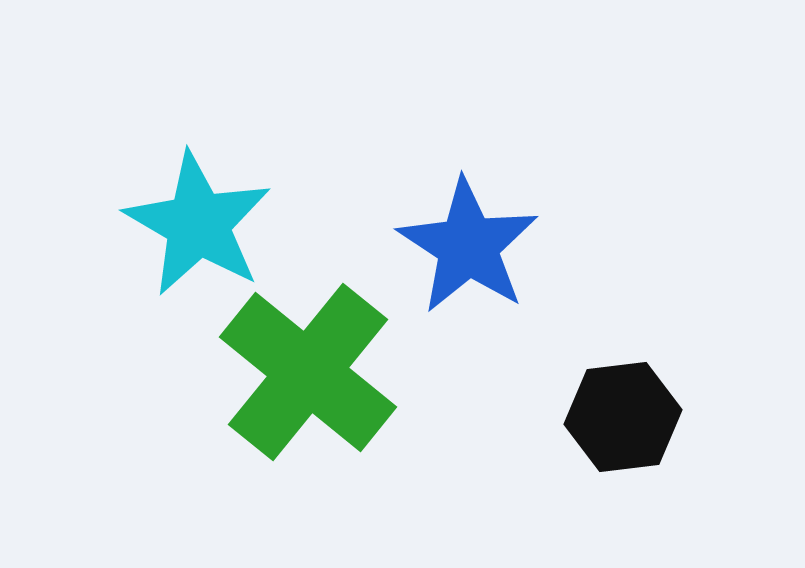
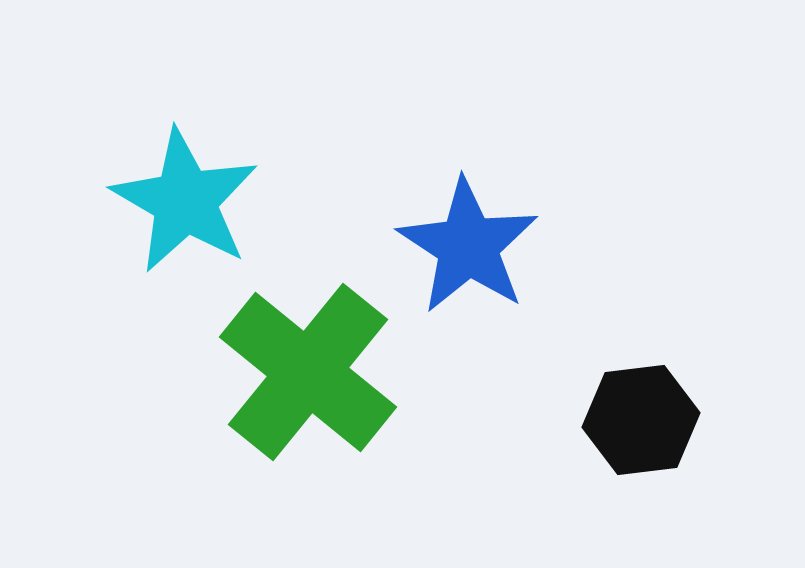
cyan star: moved 13 px left, 23 px up
black hexagon: moved 18 px right, 3 px down
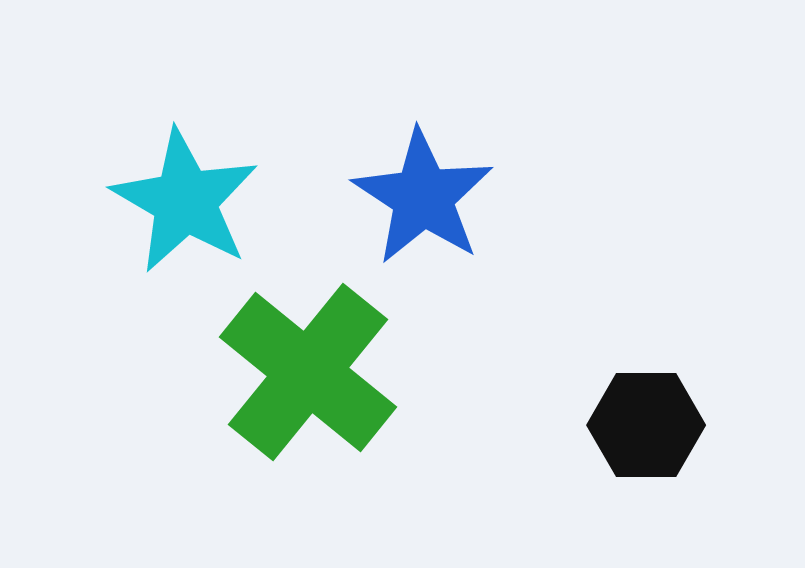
blue star: moved 45 px left, 49 px up
black hexagon: moved 5 px right, 5 px down; rotated 7 degrees clockwise
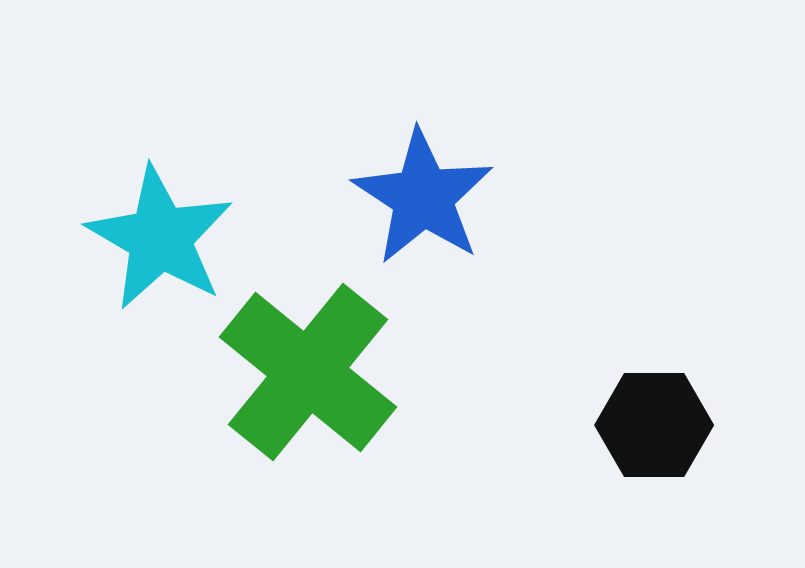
cyan star: moved 25 px left, 37 px down
black hexagon: moved 8 px right
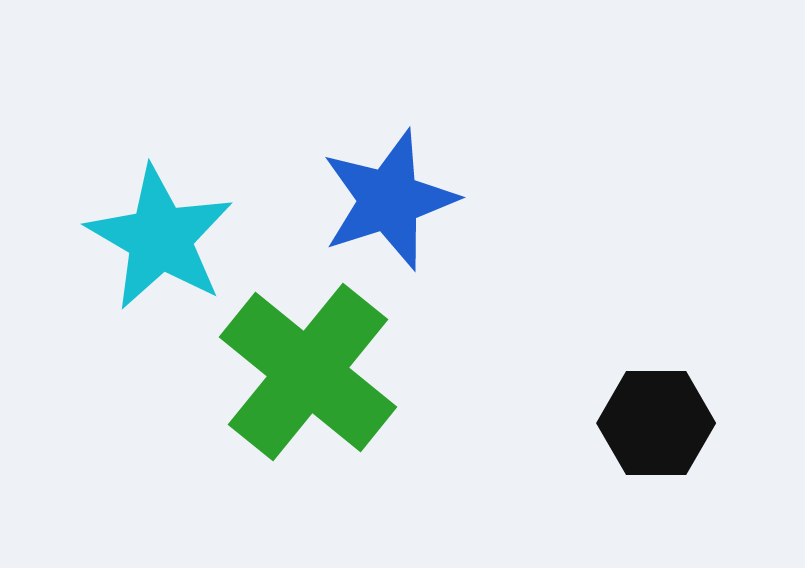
blue star: moved 34 px left, 3 px down; rotated 21 degrees clockwise
black hexagon: moved 2 px right, 2 px up
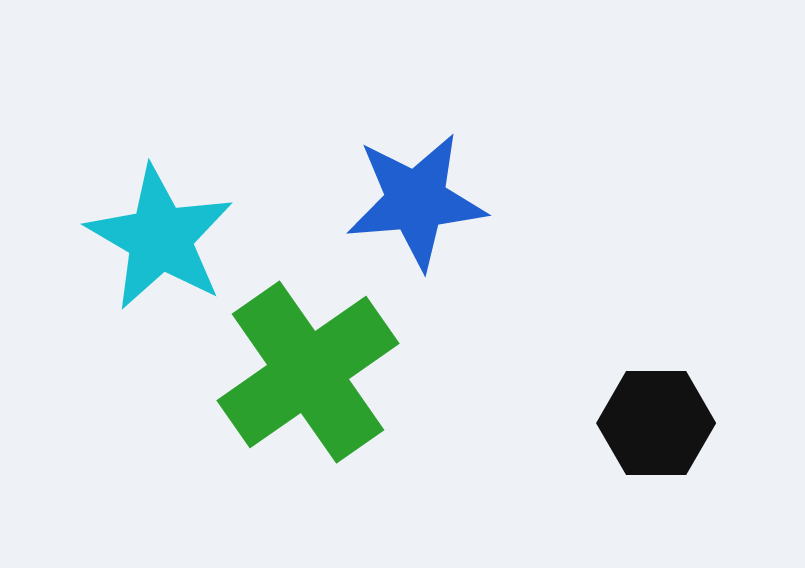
blue star: moved 27 px right, 1 px down; rotated 13 degrees clockwise
green cross: rotated 16 degrees clockwise
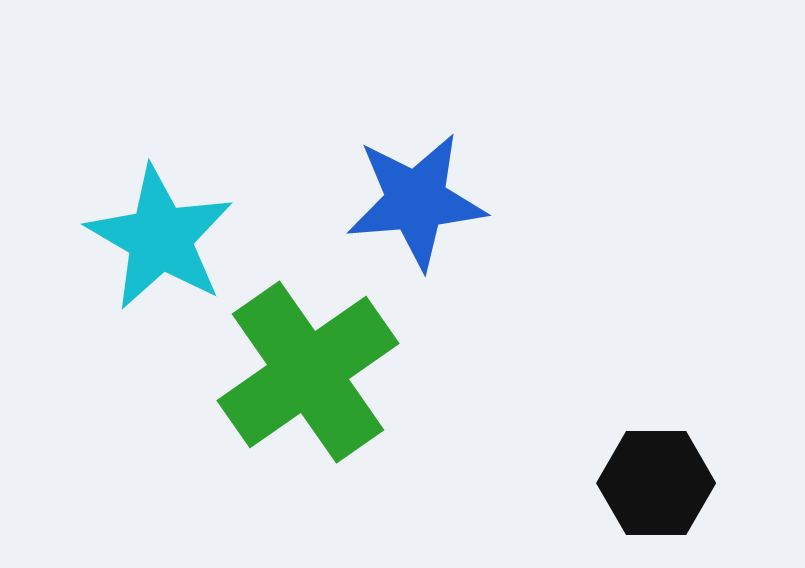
black hexagon: moved 60 px down
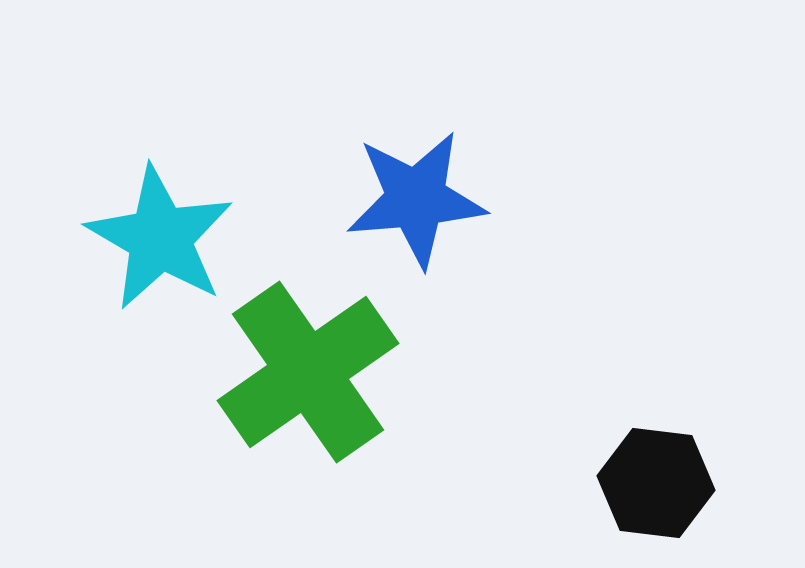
blue star: moved 2 px up
black hexagon: rotated 7 degrees clockwise
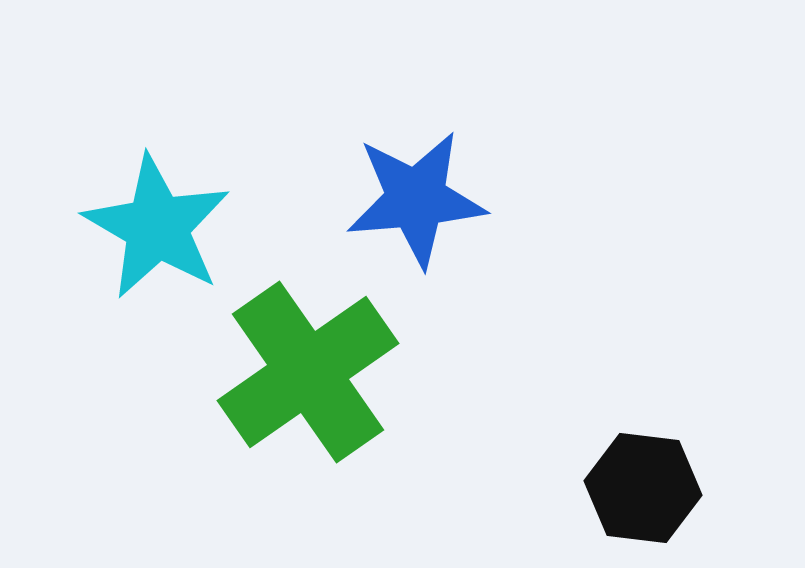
cyan star: moved 3 px left, 11 px up
black hexagon: moved 13 px left, 5 px down
